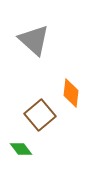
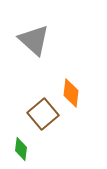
brown square: moved 3 px right, 1 px up
green diamond: rotated 45 degrees clockwise
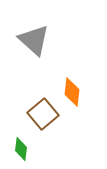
orange diamond: moved 1 px right, 1 px up
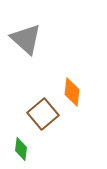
gray triangle: moved 8 px left, 1 px up
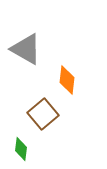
gray triangle: moved 10 px down; rotated 12 degrees counterclockwise
orange diamond: moved 5 px left, 12 px up
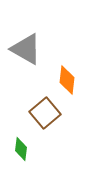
brown square: moved 2 px right, 1 px up
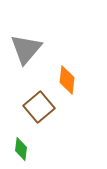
gray triangle: rotated 40 degrees clockwise
brown square: moved 6 px left, 6 px up
